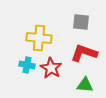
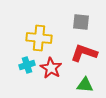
cyan cross: rotated 28 degrees counterclockwise
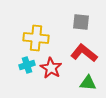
yellow cross: moved 3 px left
red L-shape: rotated 20 degrees clockwise
green triangle: moved 3 px right, 2 px up
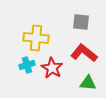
red star: moved 1 px right
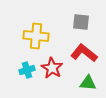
yellow cross: moved 2 px up
cyan cross: moved 5 px down
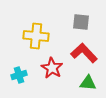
red L-shape: rotated 8 degrees clockwise
cyan cross: moved 8 px left, 5 px down
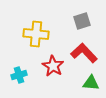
gray square: moved 1 px right, 1 px up; rotated 24 degrees counterclockwise
yellow cross: moved 2 px up
red star: moved 1 px right, 2 px up
green triangle: moved 3 px right
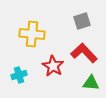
yellow cross: moved 4 px left
